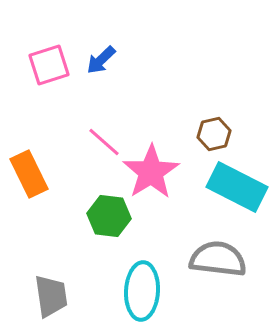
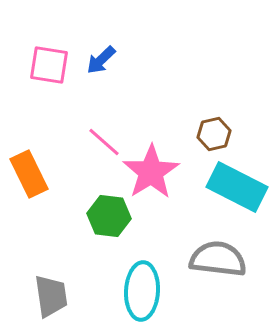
pink square: rotated 27 degrees clockwise
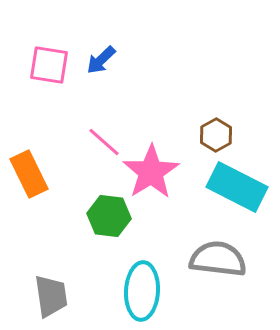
brown hexagon: moved 2 px right, 1 px down; rotated 16 degrees counterclockwise
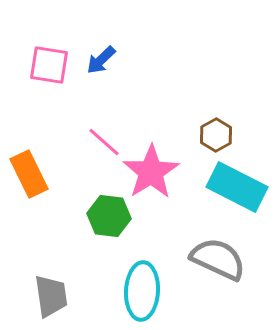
gray semicircle: rotated 18 degrees clockwise
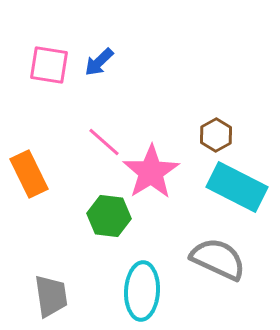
blue arrow: moved 2 px left, 2 px down
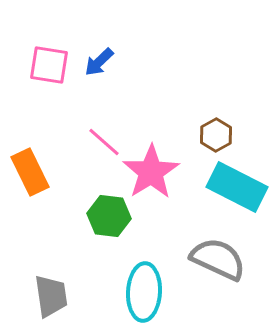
orange rectangle: moved 1 px right, 2 px up
cyan ellipse: moved 2 px right, 1 px down
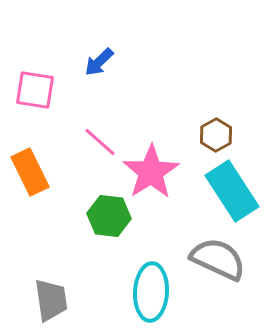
pink square: moved 14 px left, 25 px down
pink line: moved 4 px left
cyan rectangle: moved 5 px left, 4 px down; rotated 30 degrees clockwise
cyan ellipse: moved 7 px right
gray trapezoid: moved 4 px down
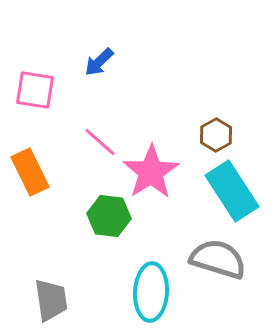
gray semicircle: rotated 8 degrees counterclockwise
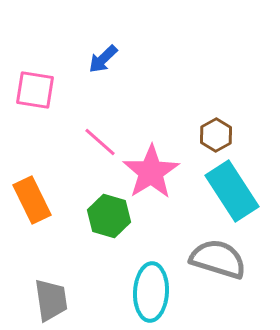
blue arrow: moved 4 px right, 3 px up
orange rectangle: moved 2 px right, 28 px down
green hexagon: rotated 9 degrees clockwise
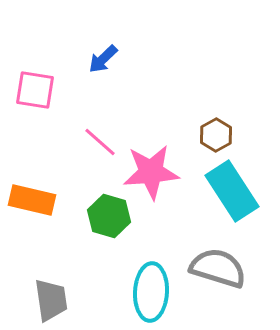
pink star: rotated 28 degrees clockwise
orange rectangle: rotated 51 degrees counterclockwise
gray semicircle: moved 9 px down
